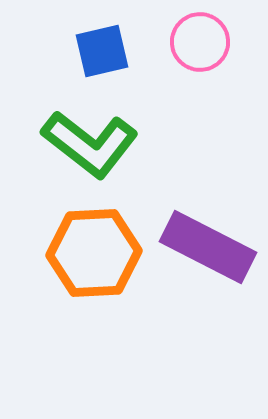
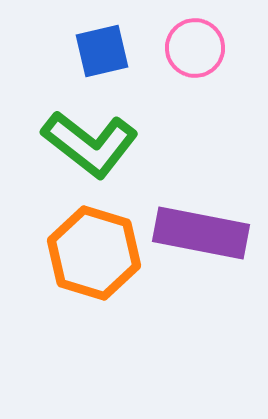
pink circle: moved 5 px left, 6 px down
purple rectangle: moved 7 px left, 14 px up; rotated 16 degrees counterclockwise
orange hexagon: rotated 20 degrees clockwise
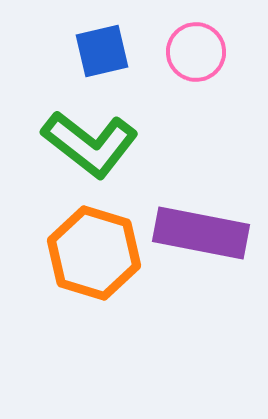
pink circle: moved 1 px right, 4 px down
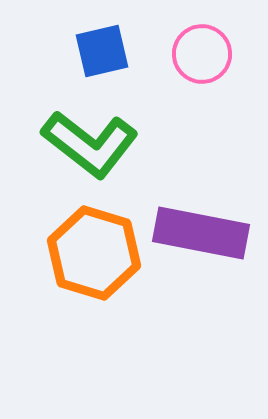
pink circle: moved 6 px right, 2 px down
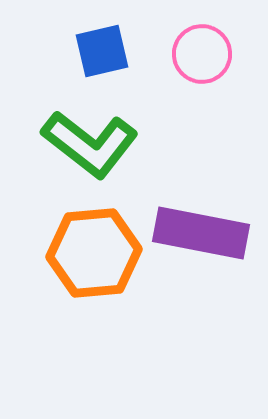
orange hexagon: rotated 22 degrees counterclockwise
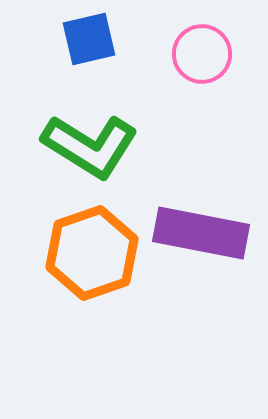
blue square: moved 13 px left, 12 px up
green L-shape: moved 2 px down; rotated 6 degrees counterclockwise
orange hexagon: moved 2 px left; rotated 14 degrees counterclockwise
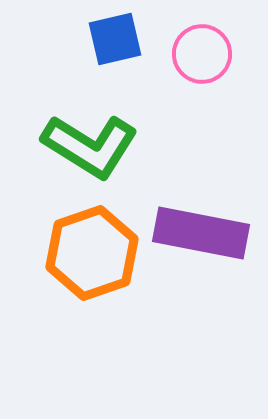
blue square: moved 26 px right
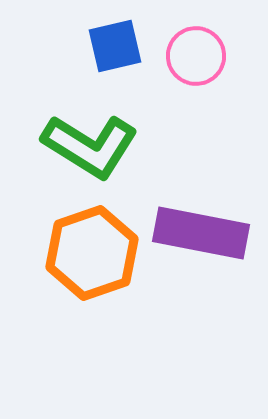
blue square: moved 7 px down
pink circle: moved 6 px left, 2 px down
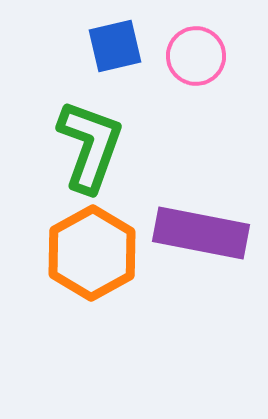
green L-shape: rotated 102 degrees counterclockwise
orange hexagon: rotated 10 degrees counterclockwise
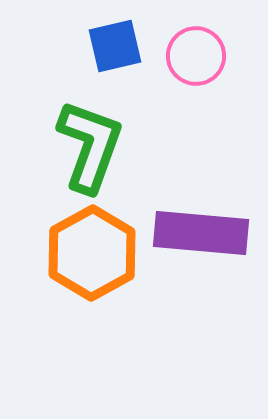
purple rectangle: rotated 6 degrees counterclockwise
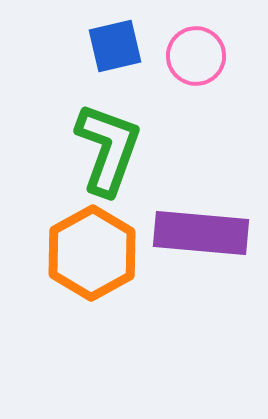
green L-shape: moved 18 px right, 3 px down
